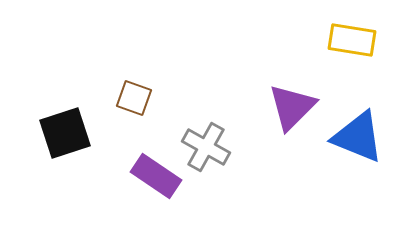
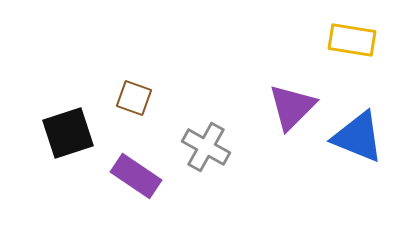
black square: moved 3 px right
purple rectangle: moved 20 px left
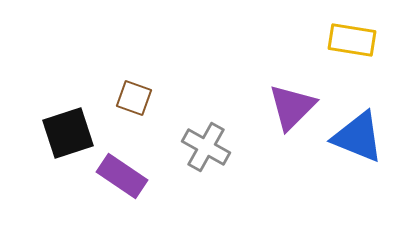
purple rectangle: moved 14 px left
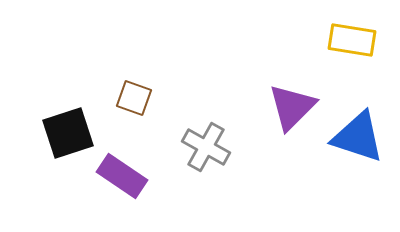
blue triangle: rotated 4 degrees counterclockwise
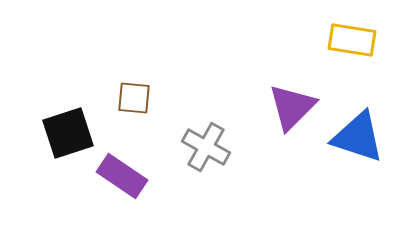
brown square: rotated 15 degrees counterclockwise
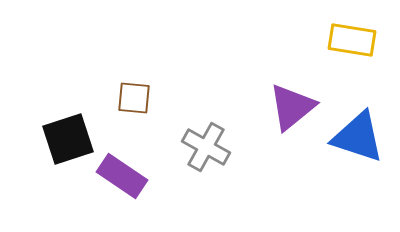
purple triangle: rotated 6 degrees clockwise
black square: moved 6 px down
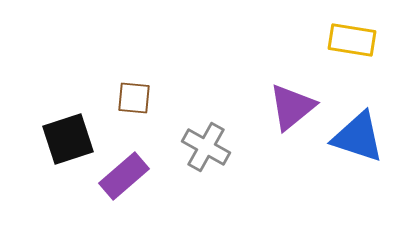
purple rectangle: moved 2 px right; rotated 75 degrees counterclockwise
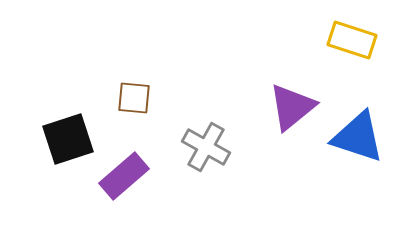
yellow rectangle: rotated 9 degrees clockwise
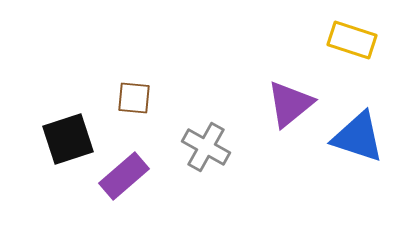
purple triangle: moved 2 px left, 3 px up
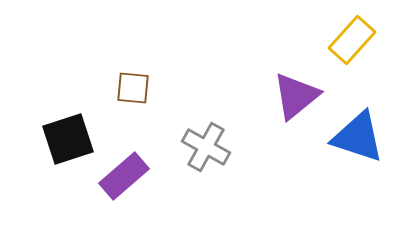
yellow rectangle: rotated 66 degrees counterclockwise
brown square: moved 1 px left, 10 px up
purple triangle: moved 6 px right, 8 px up
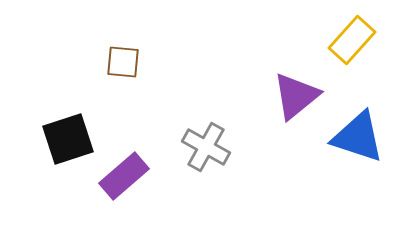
brown square: moved 10 px left, 26 px up
